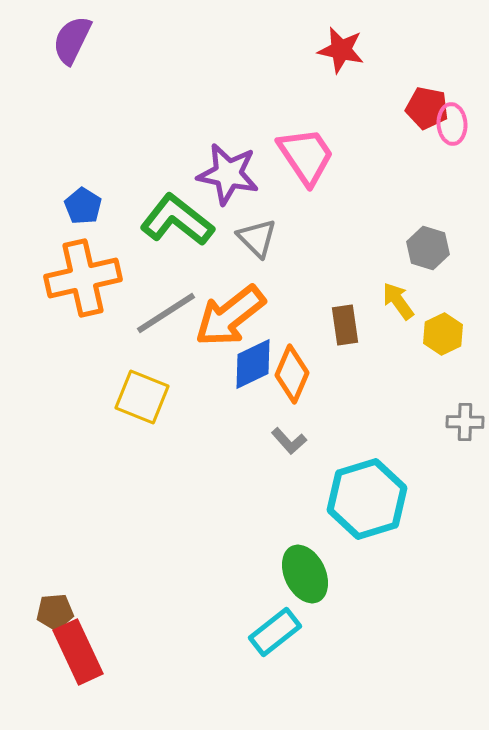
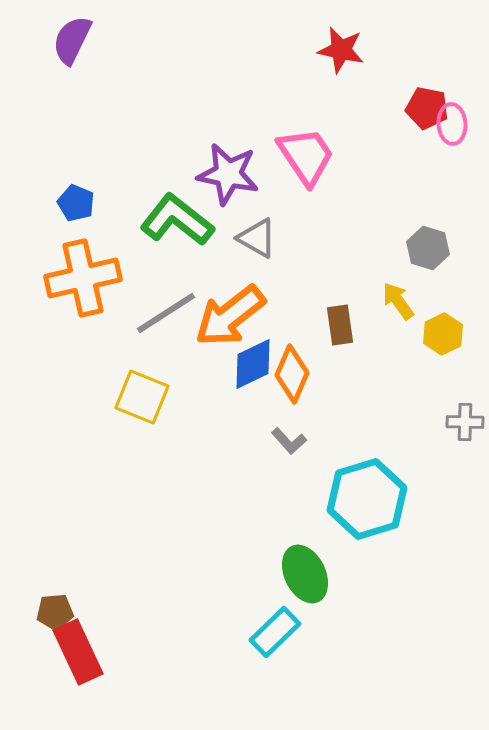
blue pentagon: moved 7 px left, 3 px up; rotated 9 degrees counterclockwise
gray triangle: rotated 15 degrees counterclockwise
brown rectangle: moved 5 px left
cyan rectangle: rotated 6 degrees counterclockwise
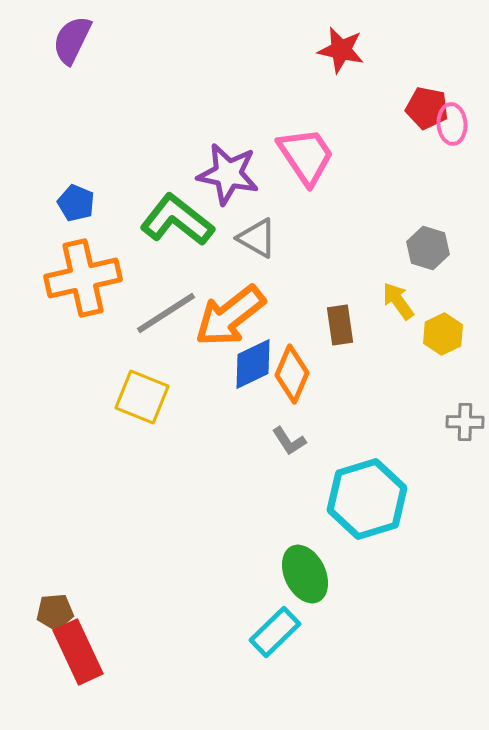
gray L-shape: rotated 9 degrees clockwise
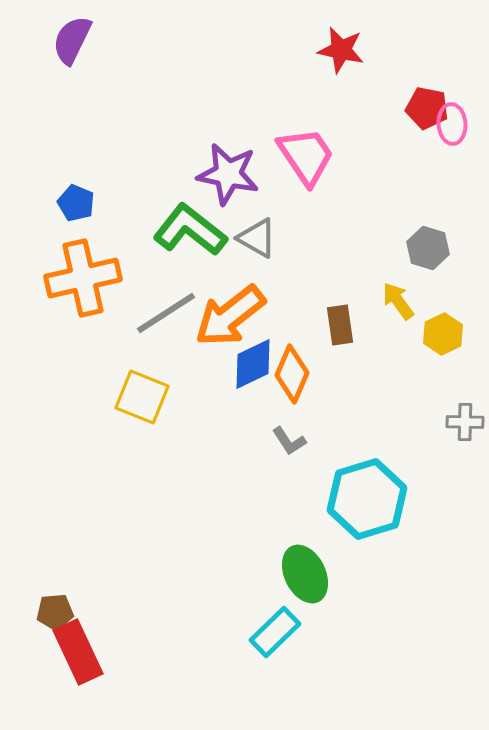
green L-shape: moved 13 px right, 10 px down
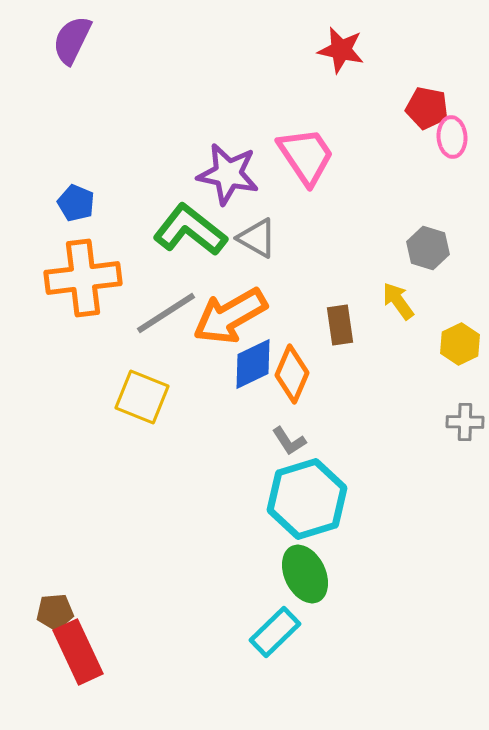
pink ellipse: moved 13 px down
orange cross: rotated 6 degrees clockwise
orange arrow: rotated 8 degrees clockwise
yellow hexagon: moved 17 px right, 10 px down
cyan hexagon: moved 60 px left
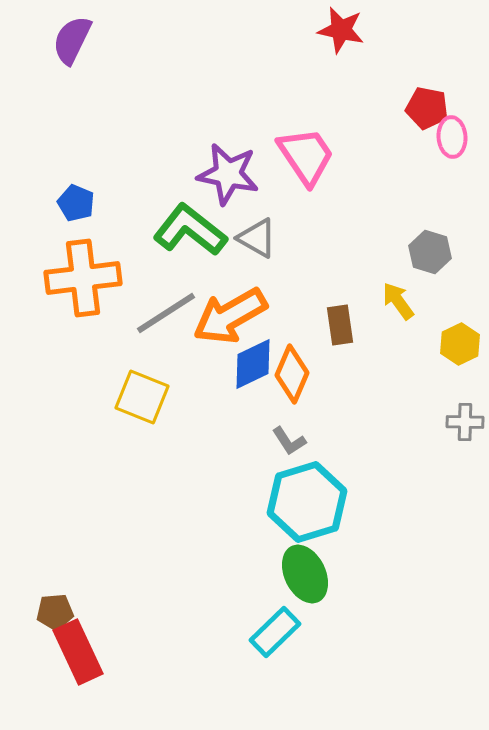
red star: moved 20 px up
gray hexagon: moved 2 px right, 4 px down
cyan hexagon: moved 3 px down
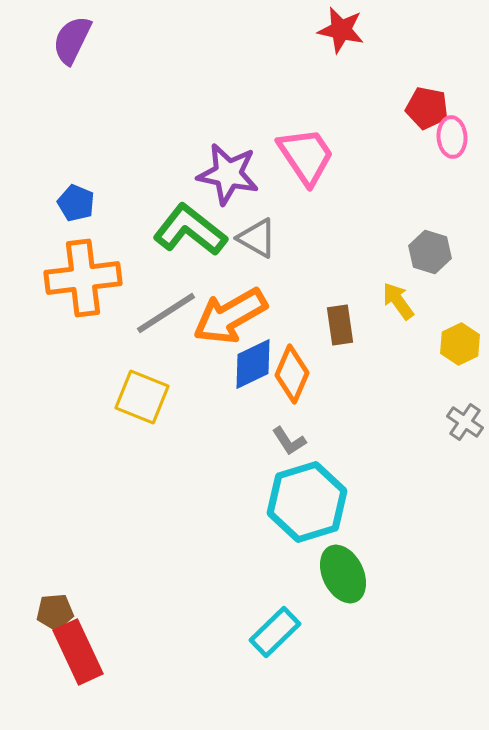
gray cross: rotated 33 degrees clockwise
green ellipse: moved 38 px right
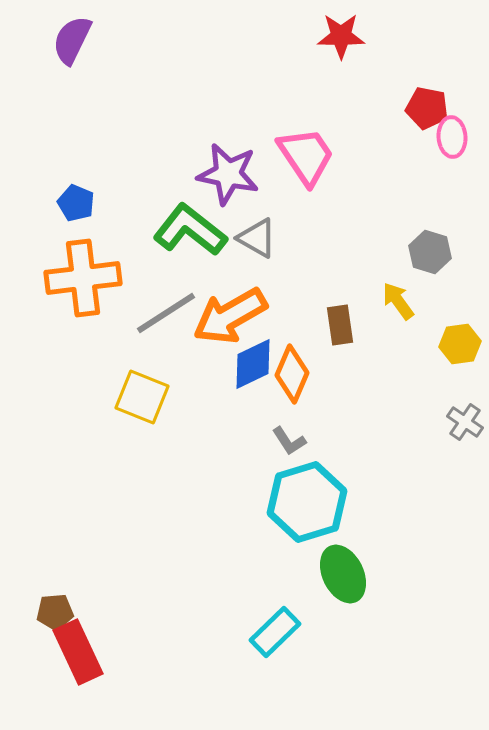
red star: moved 6 px down; rotated 12 degrees counterclockwise
yellow hexagon: rotated 18 degrees clockwise
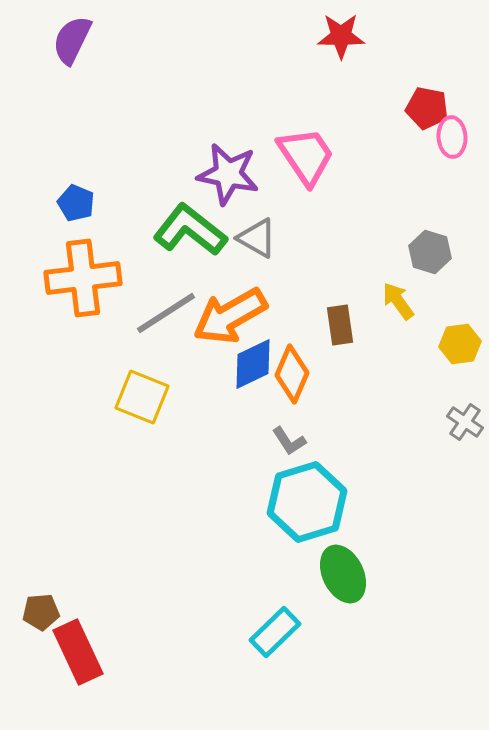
brown pentagon: moved 14 px left
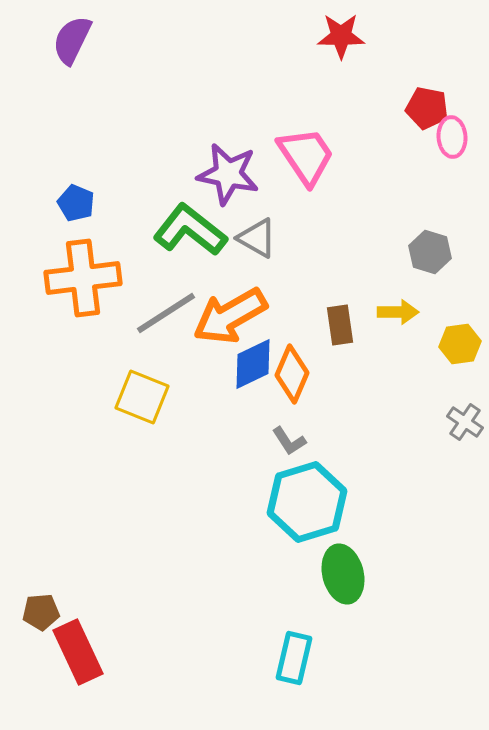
yellow arrow: moved 11 px down; rotated 126 degrees clockwise
green ellipse: rotated 12 degrees clockwise
cyan rectangle: moved 19 px right, 26 px down; rotated 33 degrees counterclockwise
